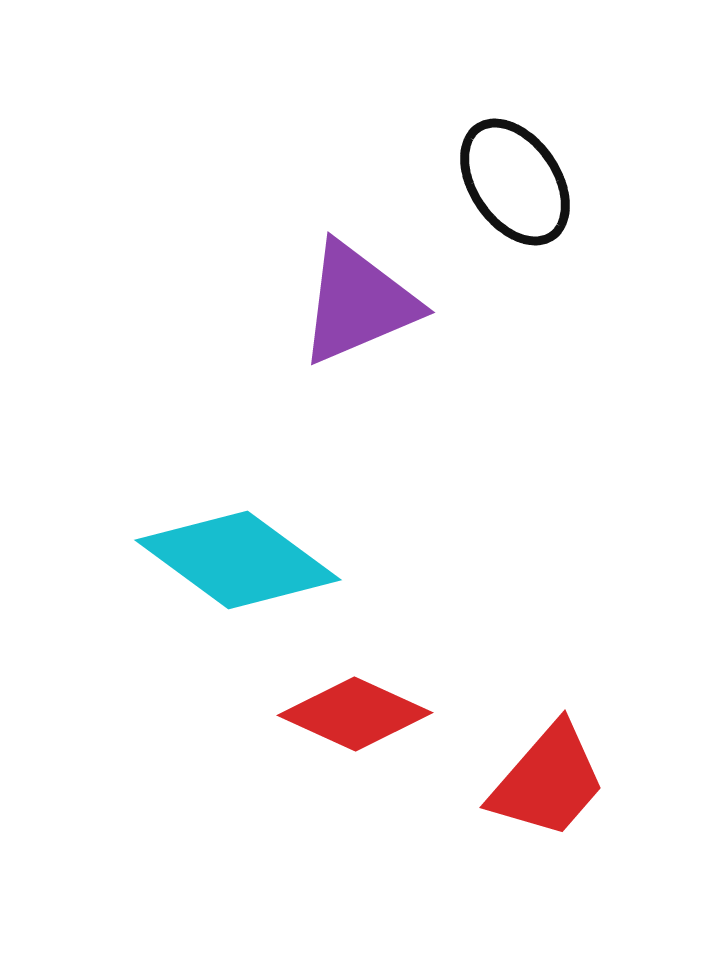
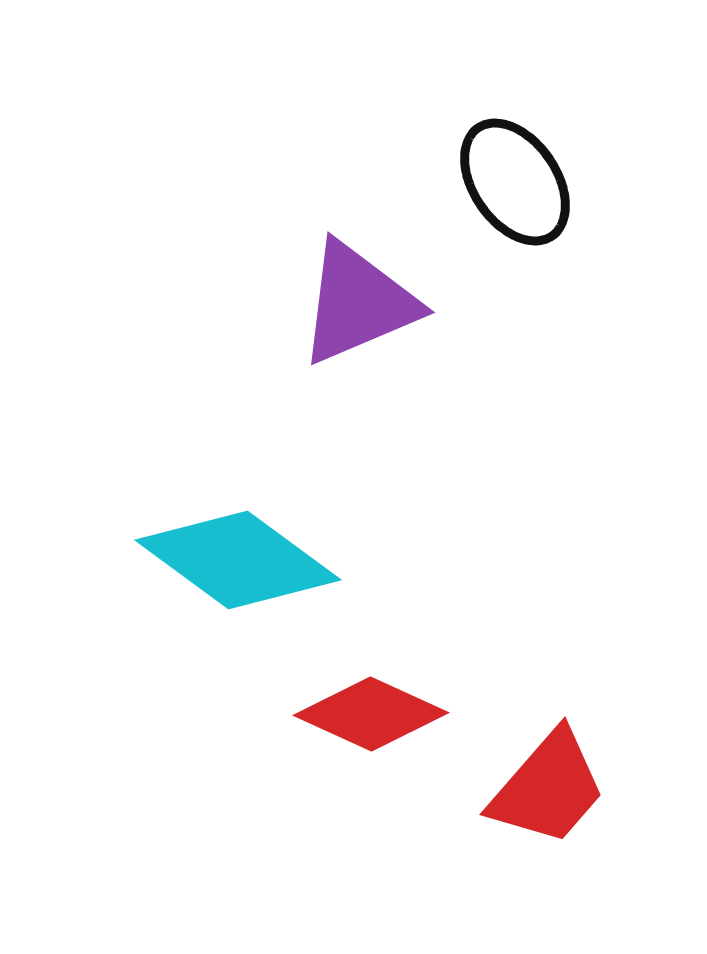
red diamond: moved 16 px right
red trapezoid: moved 7 px down
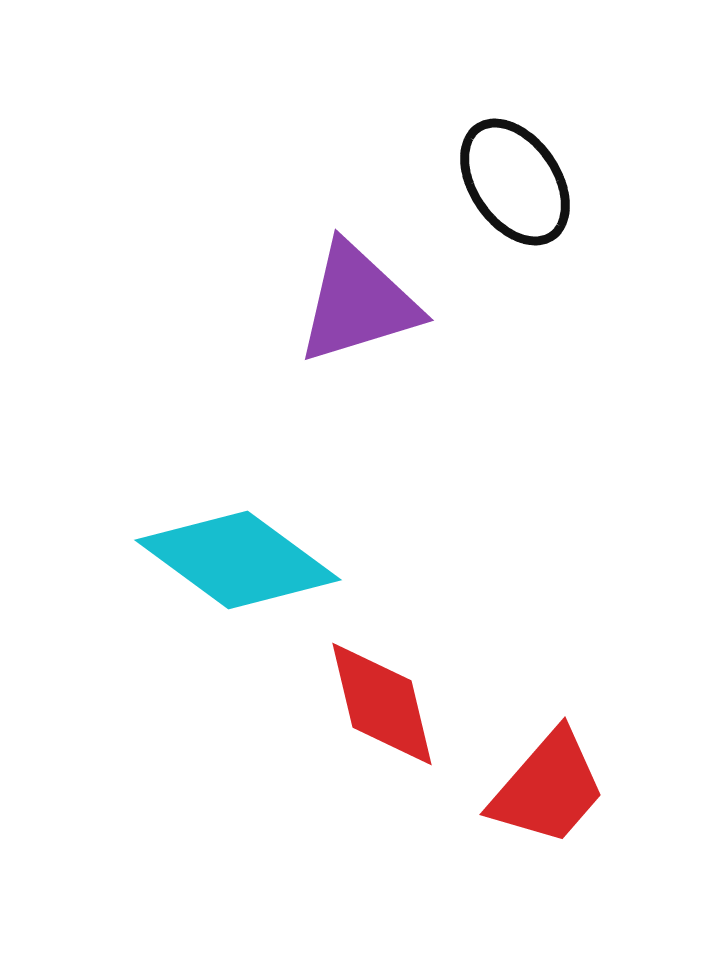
purple triangle: rotated 6 degrees clockwise
red diamond: moved 11 px right, 10 px up; rotated 52 degrees clockwise
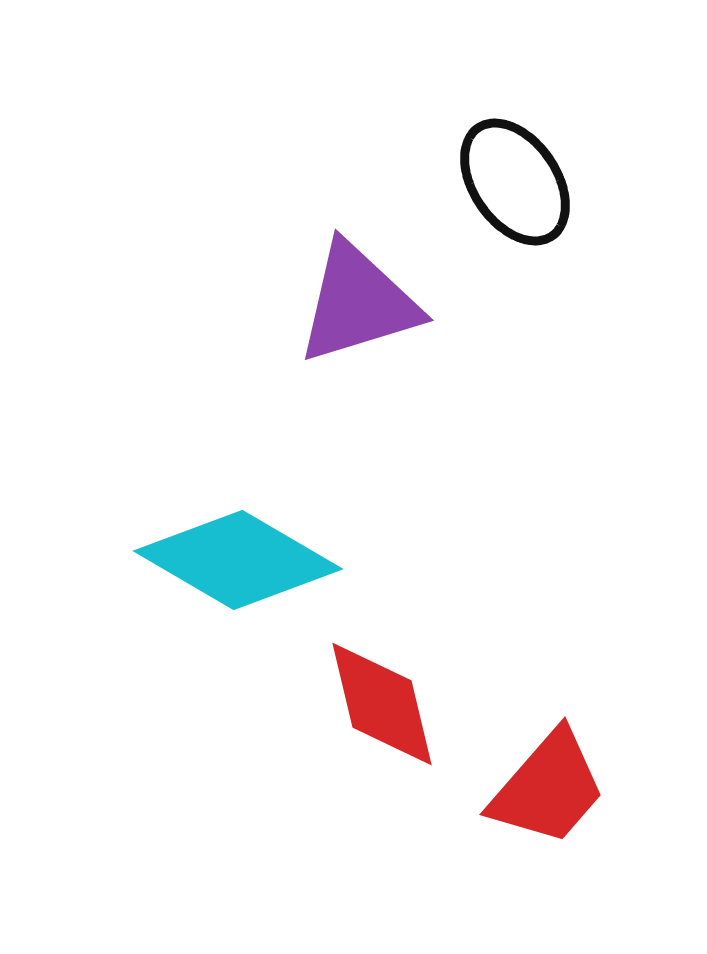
cyan diamond: rotated 6 degrees counterclockwise
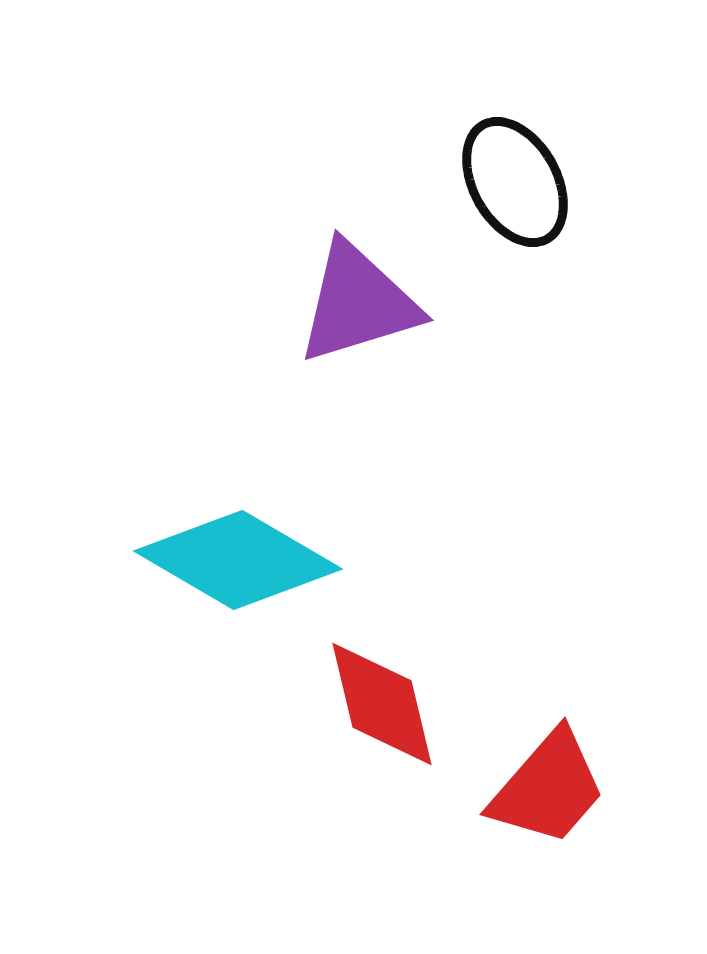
black ellipse: rotated 5 degrees clockwise
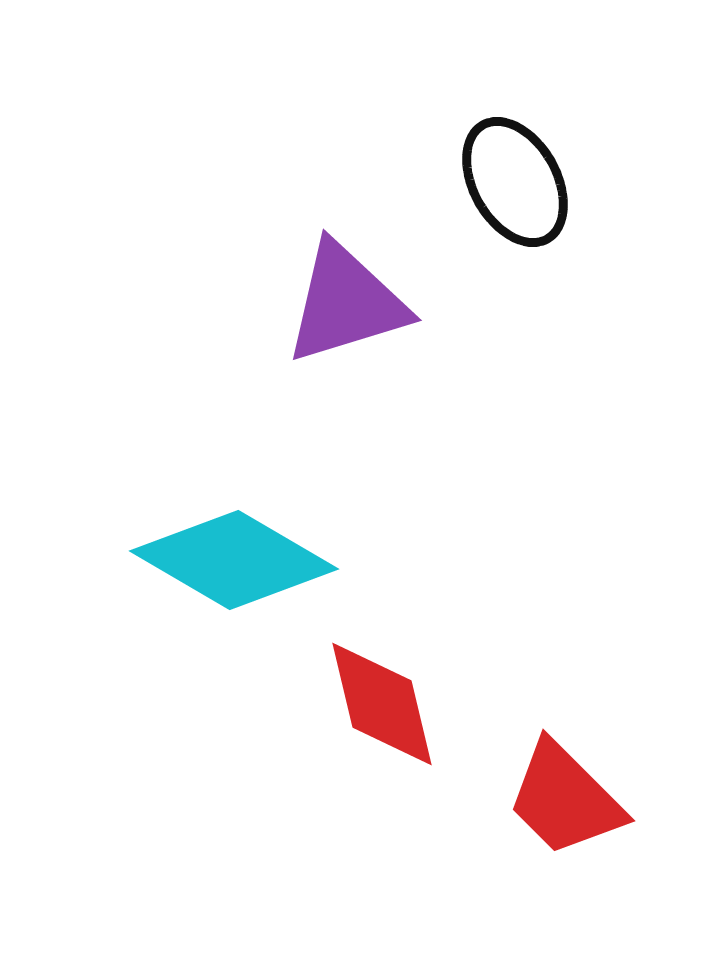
purple triangle: moved 12 px left
cyan diamond: moved 4 px left
red trapezoid: moved 17 px right, 11 px down; rotated 94 degrees clockwise
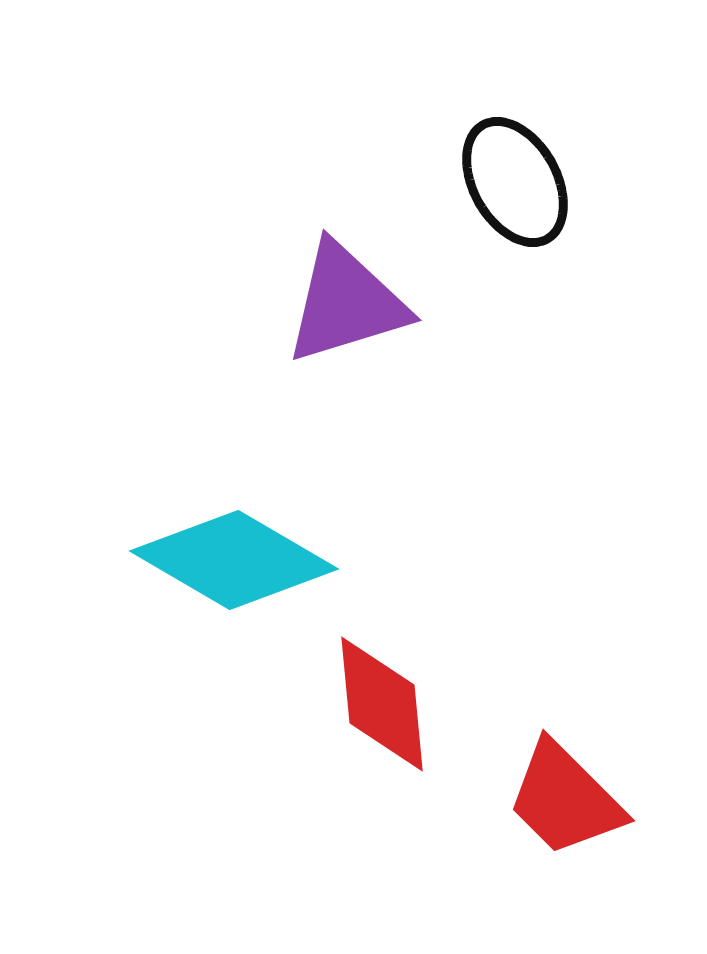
red diamond: rotated 8 degrees clockwise
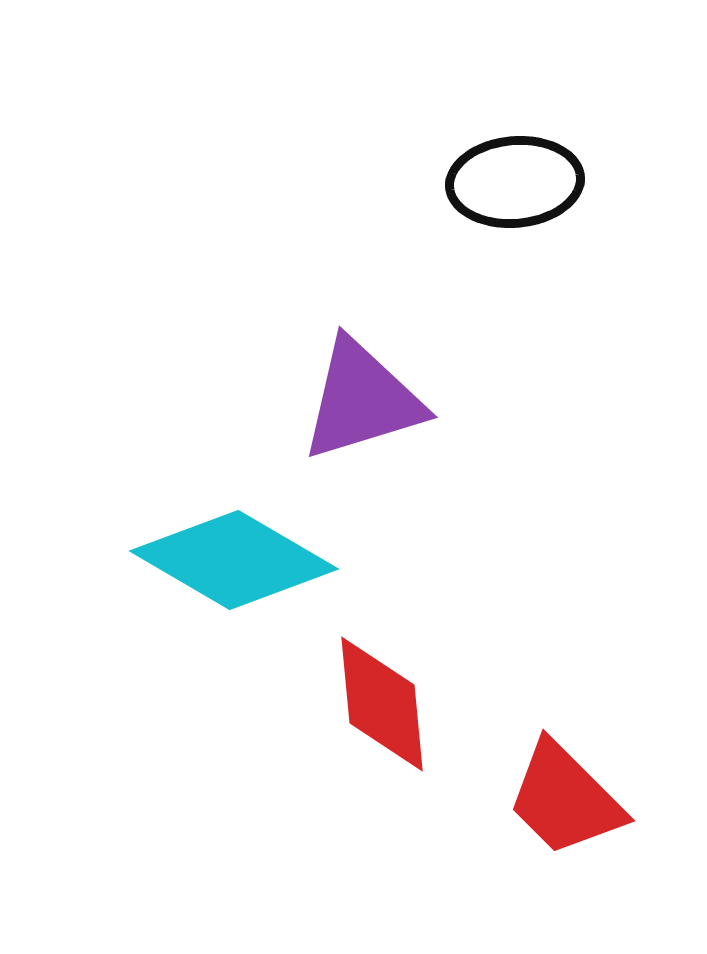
black ellipse: rotated 66 degrees counterclockwise
purple triangle: moved 16 px right, 97 px down
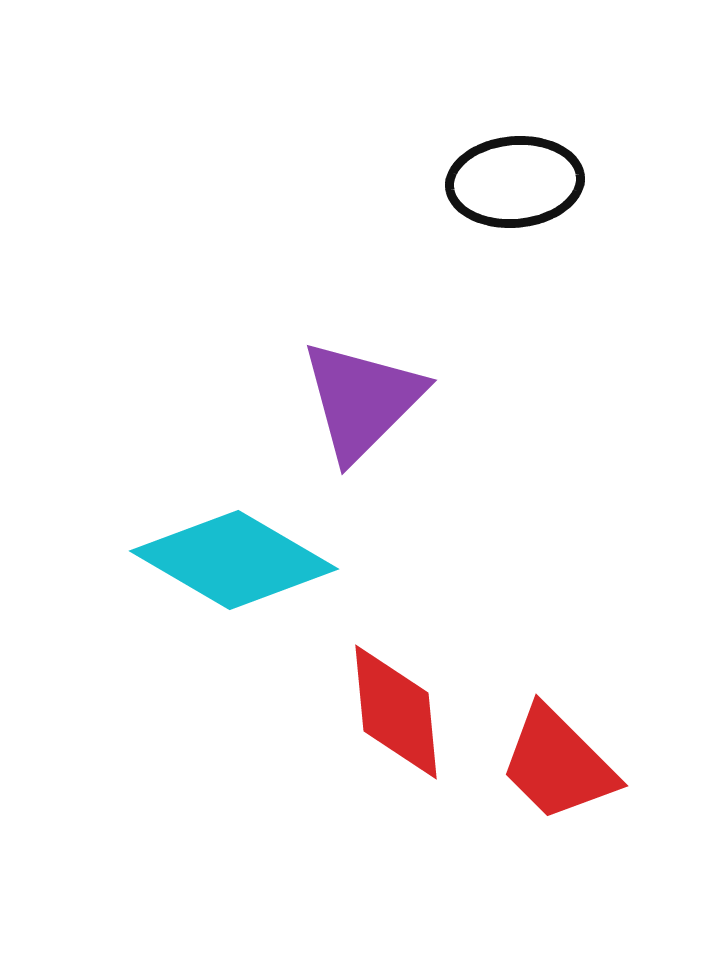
purple triangle: rotated 28 degrees counterclockwise
red diamond: moved 14 px right, 8 px down
red trapezoid: moved 7 px left, 35 px up
